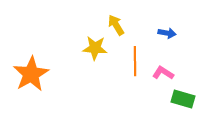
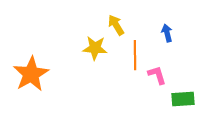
blue arrow: rotated 114 degrees counterclockwise
orange line: moved 6 px up
pink L-shape: moved 6 px left, 2 px down; rotated 40 degrees clockwise
green rectangle: rotated 20 degrees counterclockwise
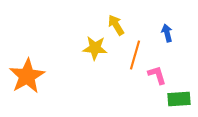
orange line: rotated 16 degrees clockwise
orange star: moved 4 px left, 2 px down
green rectangle: moved 4 px left
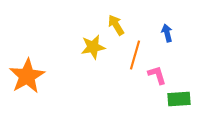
yellow star: moved 2 px left, 1 px up; rotated 15 degrees counterclockwise
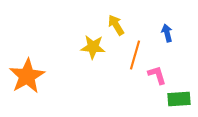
yellow star: rotated 15 degrees clockwise
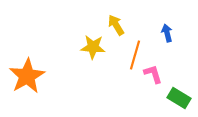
pink L-shape: moved 4 px left, 1 px up
green rectangle: moved 1 px up; rotated 35 degrees clockwise
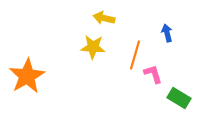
yellow arrow: moved 12 px left, 7 px up; rotated 45 degrees counterclockwise
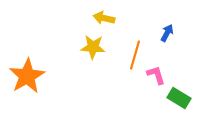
blue arrow: rotated 42 degrees clockwise
pink L-shape: moved 3 px right, 1 px down
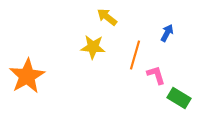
yellow arrow: moved 3 px right, 1 px up; rotated 25 degrees clockwise
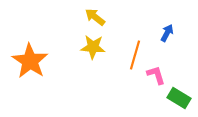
yellow arrow: moved 12 px left
orange star: moved 3 px right, 15 px up; rotated 9 degrees counterclockwise
